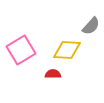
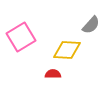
gray semicircle: moved 1 px up
pink square: moved 13 px up
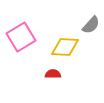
yellow diamond: moved 2 px left, 3 px up
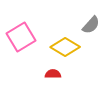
yellow diamond: rotated 28 degrees clockwise
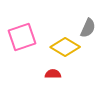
gray semicircle: moved 3 px left, 3 px down; rotated 18 degrees counterclockwise
pink square: moved 1 px right; rotated 12 degrees clockwise
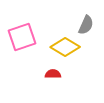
gray semicircle: moved 2 px left, 3 px up
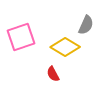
pink square: moved 1 px left
red semicircle: rotated 119 degrees counterclockwise
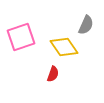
yellow diamond: moved 1 px left; rotated 24 degrees clockwise
red semicircle: rotated 133 degrees counterclockwise
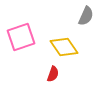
gray semicircle: moved 9 px up
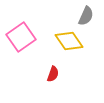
pink square: rotated 16 degrees counterclockwise
yellow diamond: moved 5 px right, 6 px up
